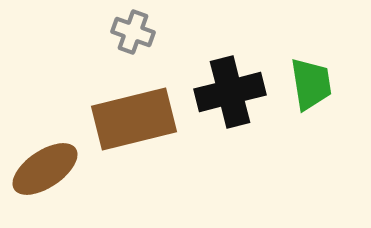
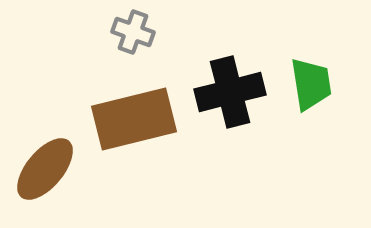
brown ellipse: rotated 16 degrees counterclockwise
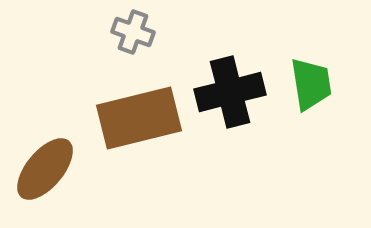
brown rectangle: moved 5 px right, 1 px up
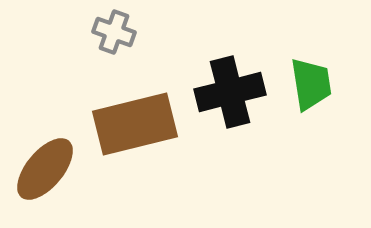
gray cross: moved 19 px left
brown rectangle: moved 4 px left, 6 px down
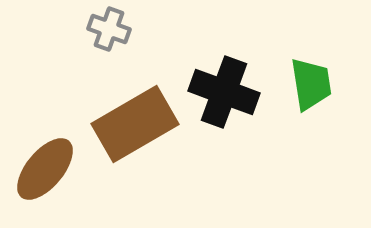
gray cross: moved 5 px left, 3 px up
black cross: moved 6 px left; rotated 34 degrees clockwise
brown rectangle: rotated 16 degrees counterclockwise
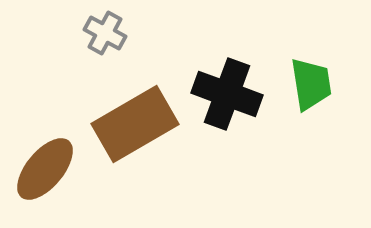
gray cross: moved 4 px left, 4 px down; rotated 9 degrees clockwise
black cross: moved 3 px right, 2 px down
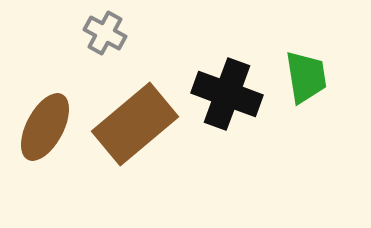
green trapezoid: moved 5 px left, 7 px up
brown rectangle: rotated 10 degrees counterclockwise
brown ellipse: moved 42 px up; rotated 12 degrees counterclockwise
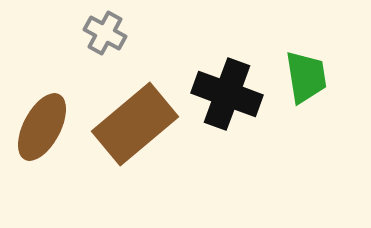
brown ellipse: moved 3 px left
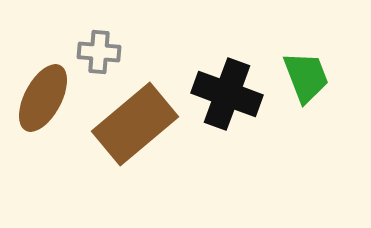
gray cross: moved 6 px left, 19 px down; rotated 24 degrees counterclockwise
green trapezoid: rotated 12 degrees counterclockwise
brown ellipse: moved 1 px right, 29 px up
